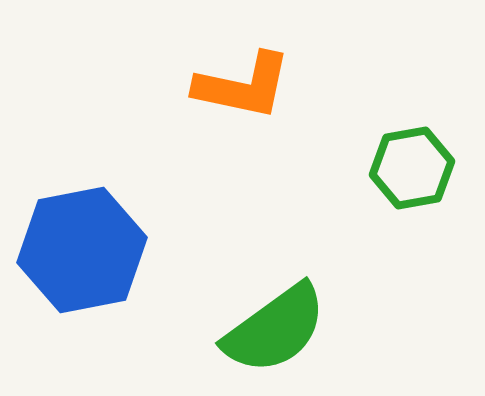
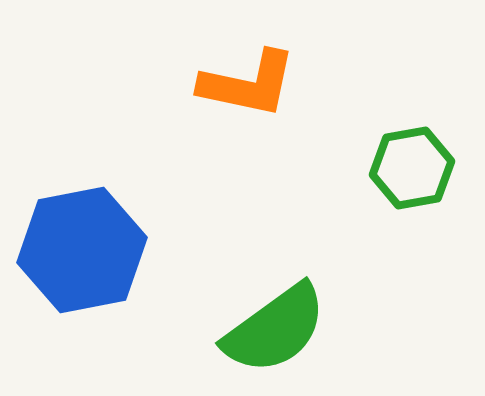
orange L-shape: moved 5 px right, 2 px up
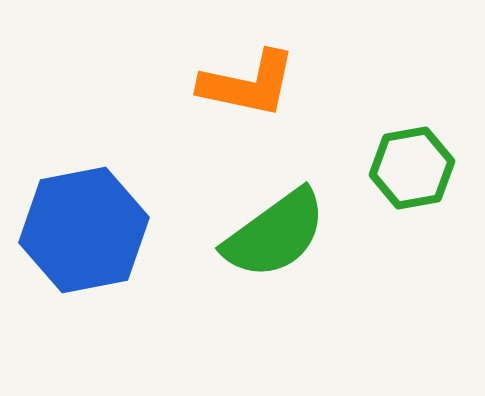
blue hexagon: moved 2 px right, 20 px up
green semicircle: moved 95 px up
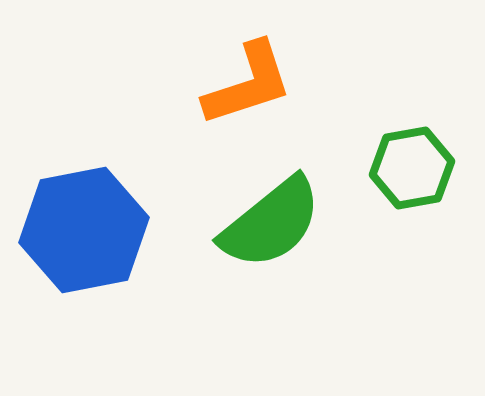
orange L-shape: rotated 30 degrees counterclockwise
green semicircle: moved 4 px left, 11 px up; rotated 3 degrees counterclockwise
